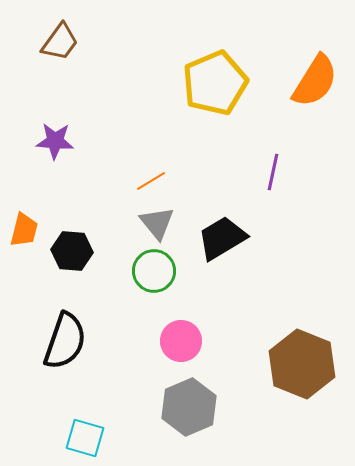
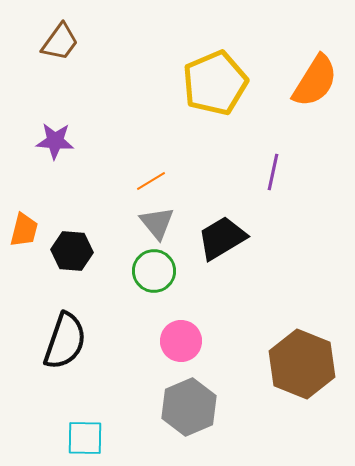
cyan square: rotated 15 degrees counterclockwise
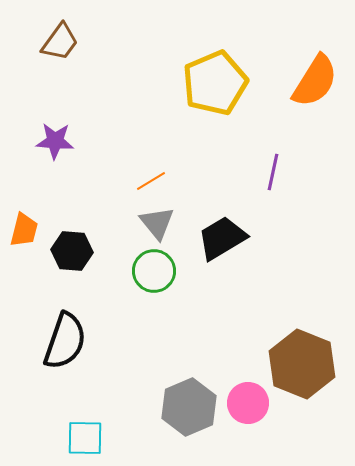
pink circle: moved 67 px right, 62 px down
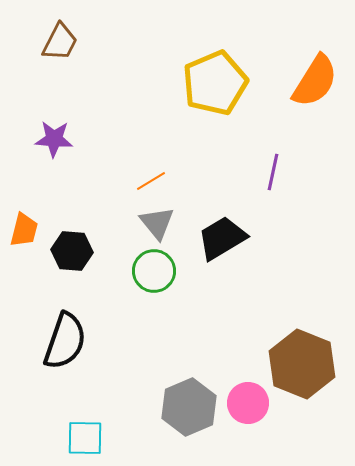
brown trapezoid: rotated 9 degrees counterclockwise
purple star: moved 1 px left, 2 px up
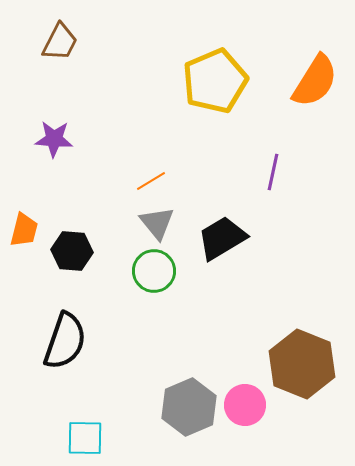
yellow pentagon: moved 2 px up
pink circle: moved 3 px left, 2 px down
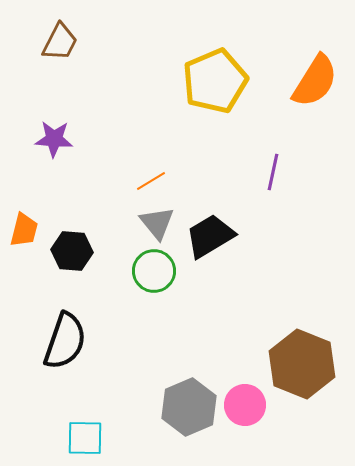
black trapezoid: moved 12 px left, 2 px up
